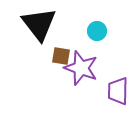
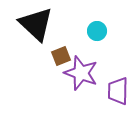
black triangle: moved 3 px left; rotated 9 degrees counterclockwise
brown square: rotated 30 degrees counterclockwise
purple star: moved 5 px down
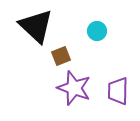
black triangle: moved 2 px down
purple star: moved 7 px left, 15 px down
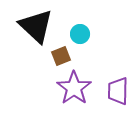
cyan circle: moved 17 px left, 3 px down
purple star: rotated 16 degrees clockwise
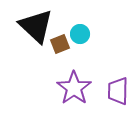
brown square: moved 1 px left, 12 px up
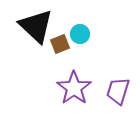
purple trapezoid: rotated 16 degrees clockwise
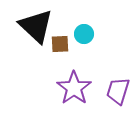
cyan circle: moved 4 px right
brown square: rotated 18 degrees clockwise
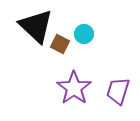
brown square: rotated 30 degrees clockwise
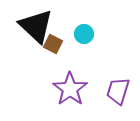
brown square: moved 7 px left
purple star: moved 4 px left, 1 px down
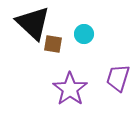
black triangle: moved 3 px left, 3 px up
brown square: rotated 18 degrees counterclockwise
purple trapezoid: moved 13 px up
